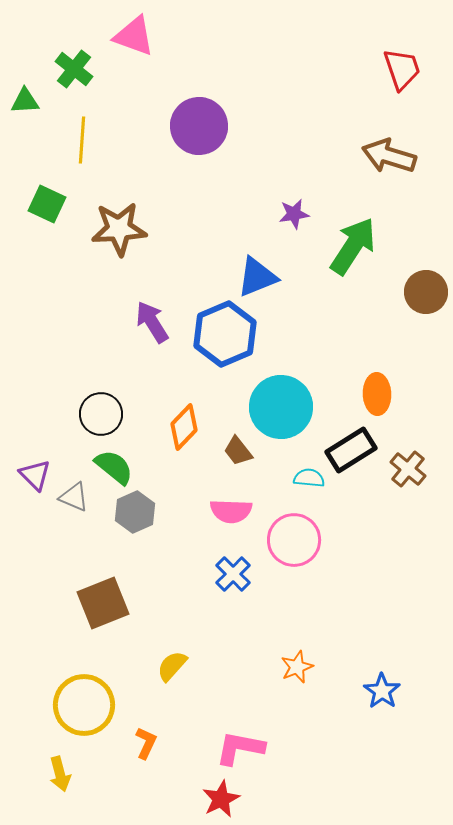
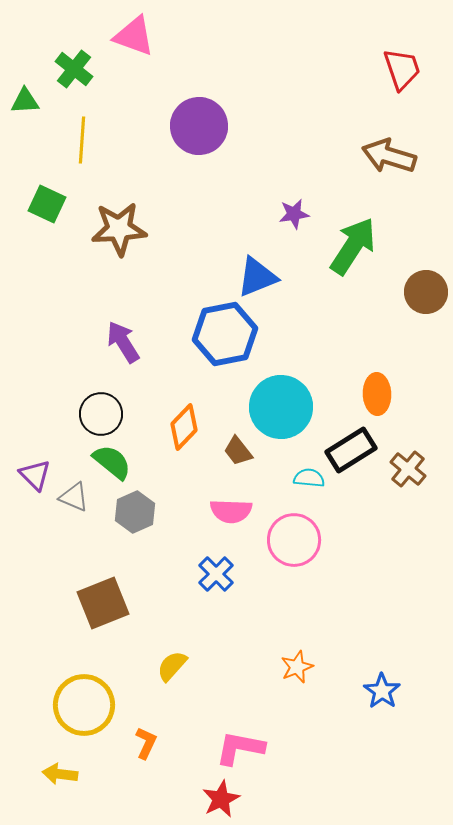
purple arrow: moved 29 px left, 20 px down
blue hexagon: rotated 12 degrees clockwise
green semicircle: moved 2 px left, 5 px up
blue cross: moved 17 px left
yellow arrow: rotated 112 degrees clockwise
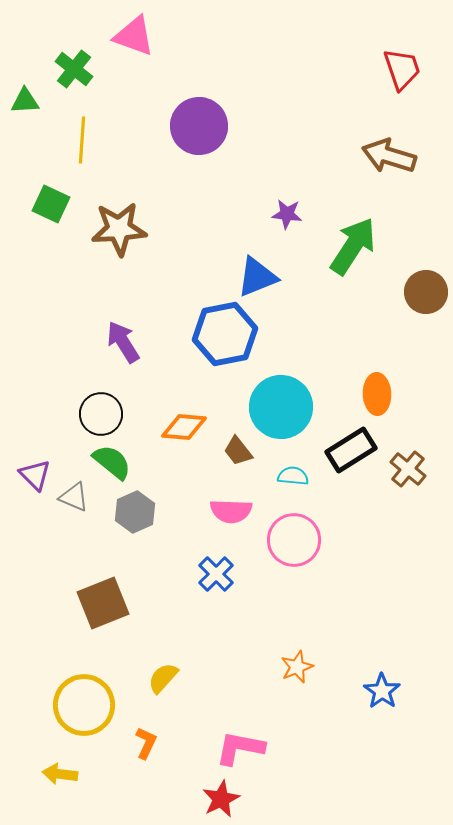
green square: moved 4 px right
purple star: moved 7 px left; rotated 16 degrees clockwise
orange diamond: rotated 51 degrees clockwise
cyan semicircle: moved 16 px left, 2 px up
yellow semicircle: moved 9 px left, 12 px down
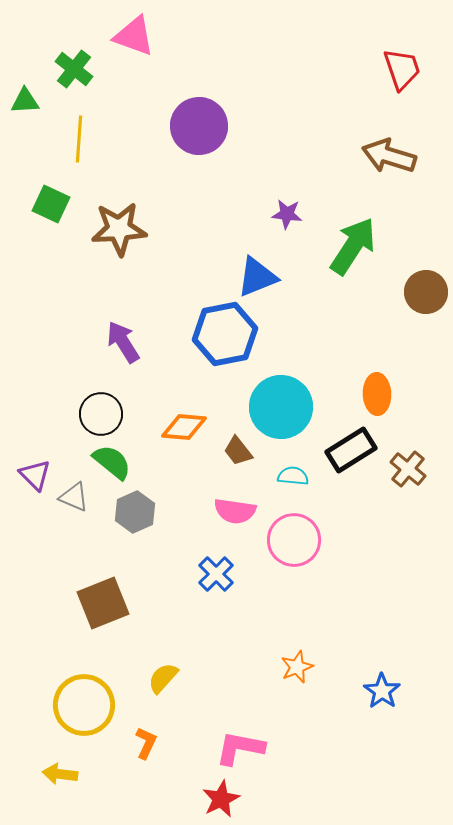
yellow line: moved 3 px left, 1 px up
pink semicircle: moved 4 px right; rotated 6 degrees clockwise
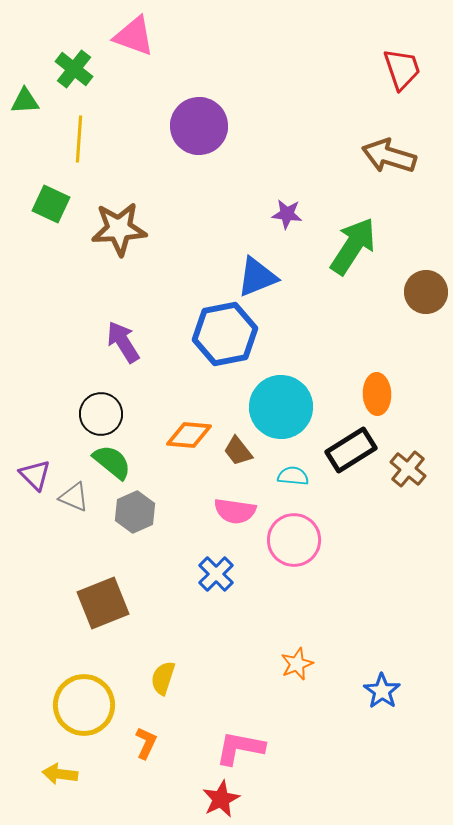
orange diamond: moved 5 px right, 8 px down
orange star: moved 3 px up
yellow semicircle: rotated 24 degrees counterclockwise
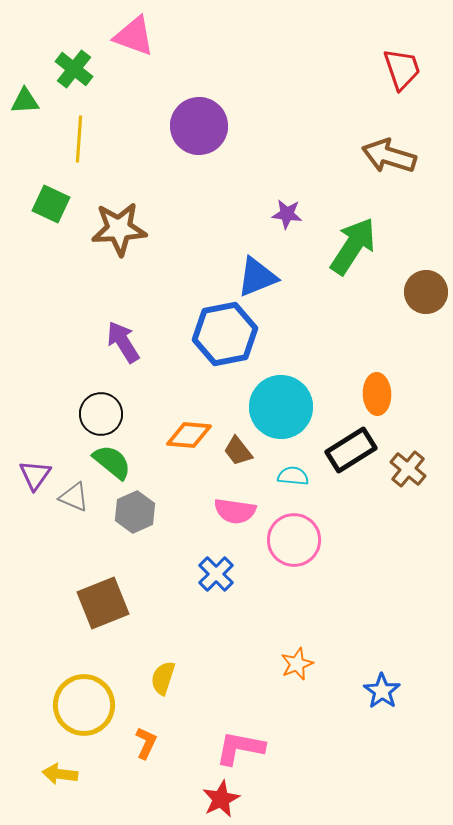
purple triangle: rotated 20 degrees clockwise
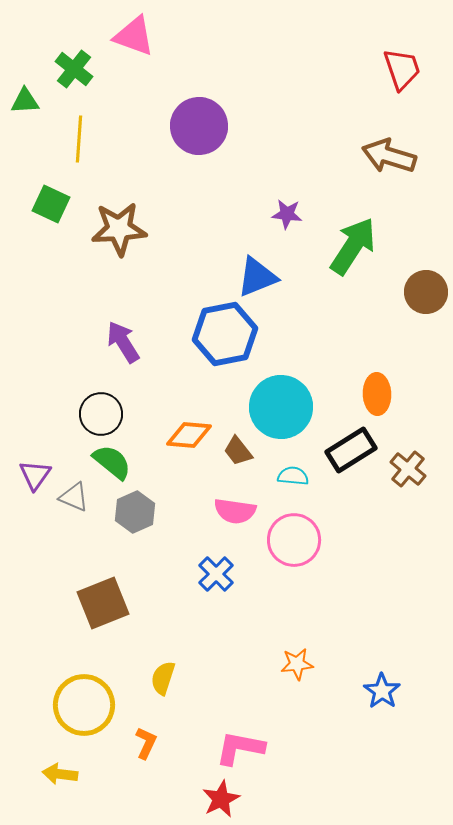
orange star: rotated 16 degrees clockwise
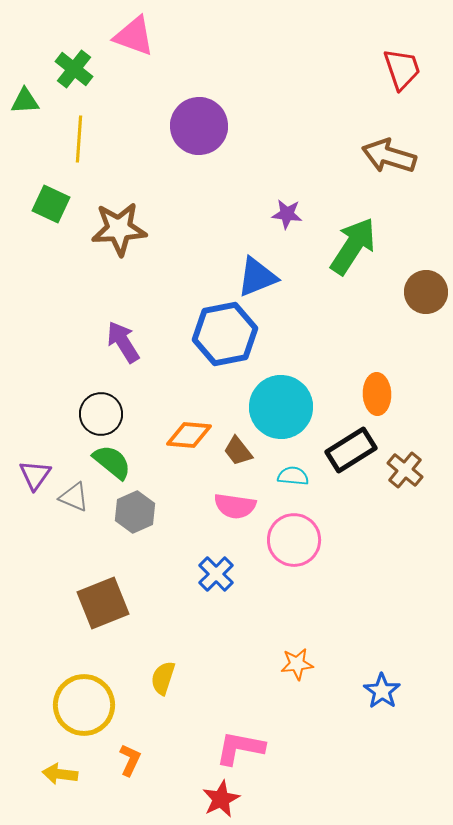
brown cross: moved 3 px left, 1 px down
pink semicircle: moved 5 px up
orange L-shape: moved 16 px left, 17 px down
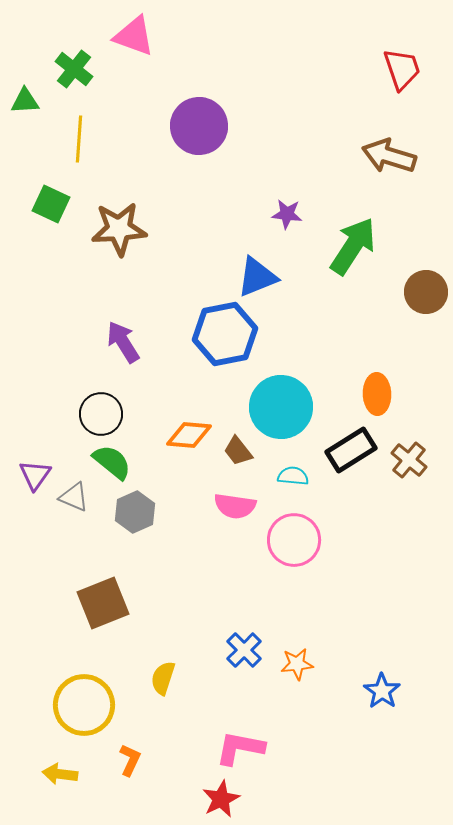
brown cross: moved 4 px right, 10 px up
blue cross: moved 28 px right, 76 px down
